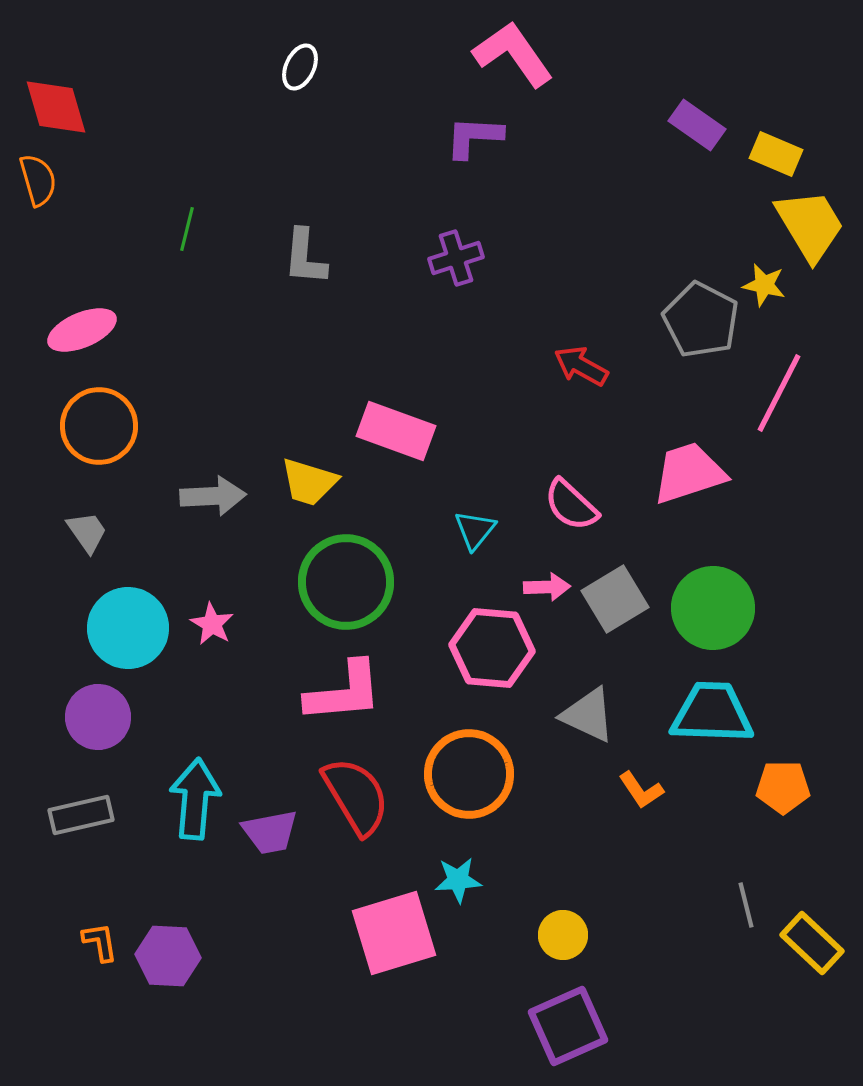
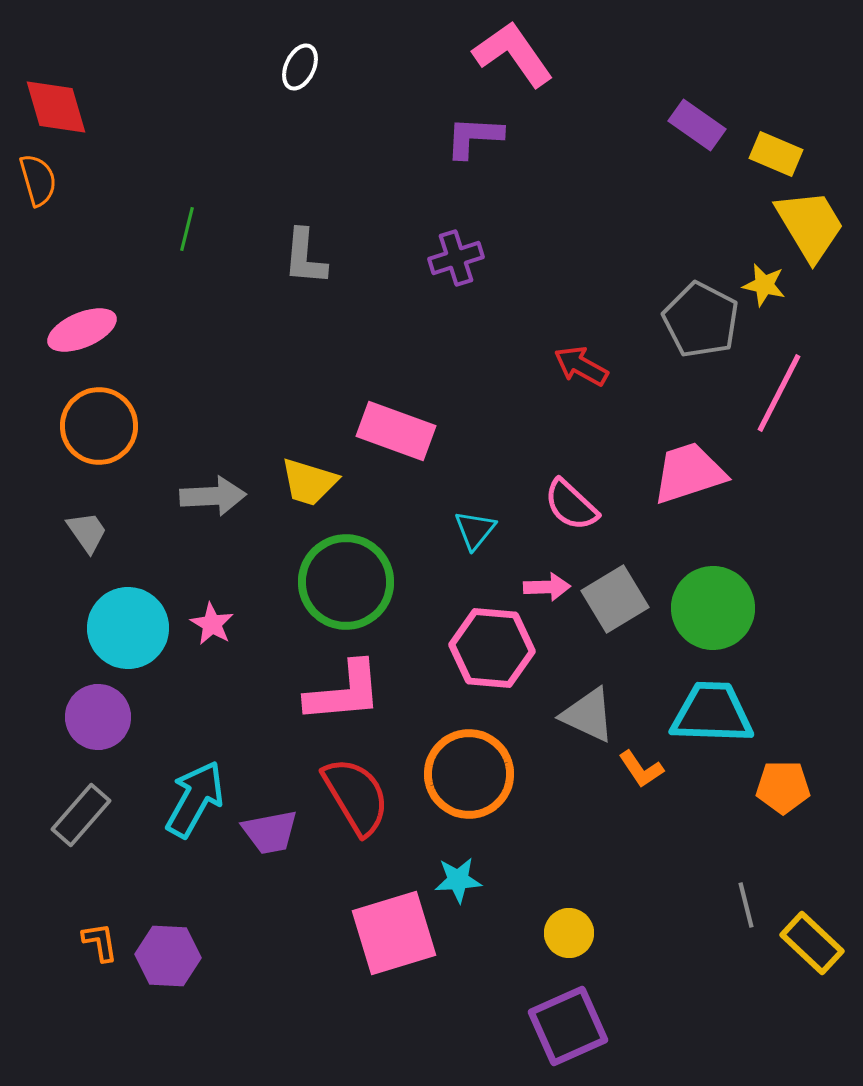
orange L-shape at (641, 790): moved 21 px up
cyan arrow at (195, 799): rotated 24 degrees clockwise
gray rectangle at (81, 815): rotated 36 degrees counterclockwise
yellow circle at (563, 935): moved 6 px right, 2 px up
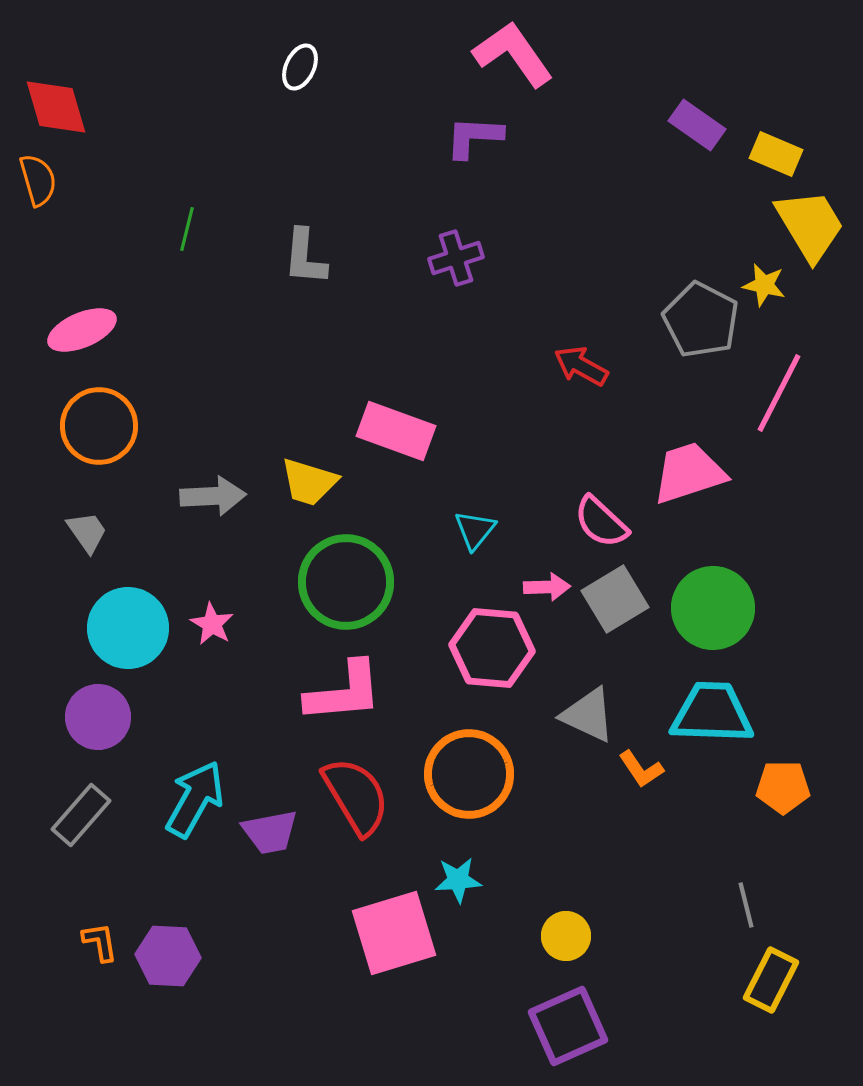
pink semicircle at (571, 505): moved 30 px right, 17 px down
yellow circle at (569, 933): moved 3 px left, 3 px down
yellow rectangle at (812, 943): moved 41 px left, 37 px down; rotated 74 degrees clockwise
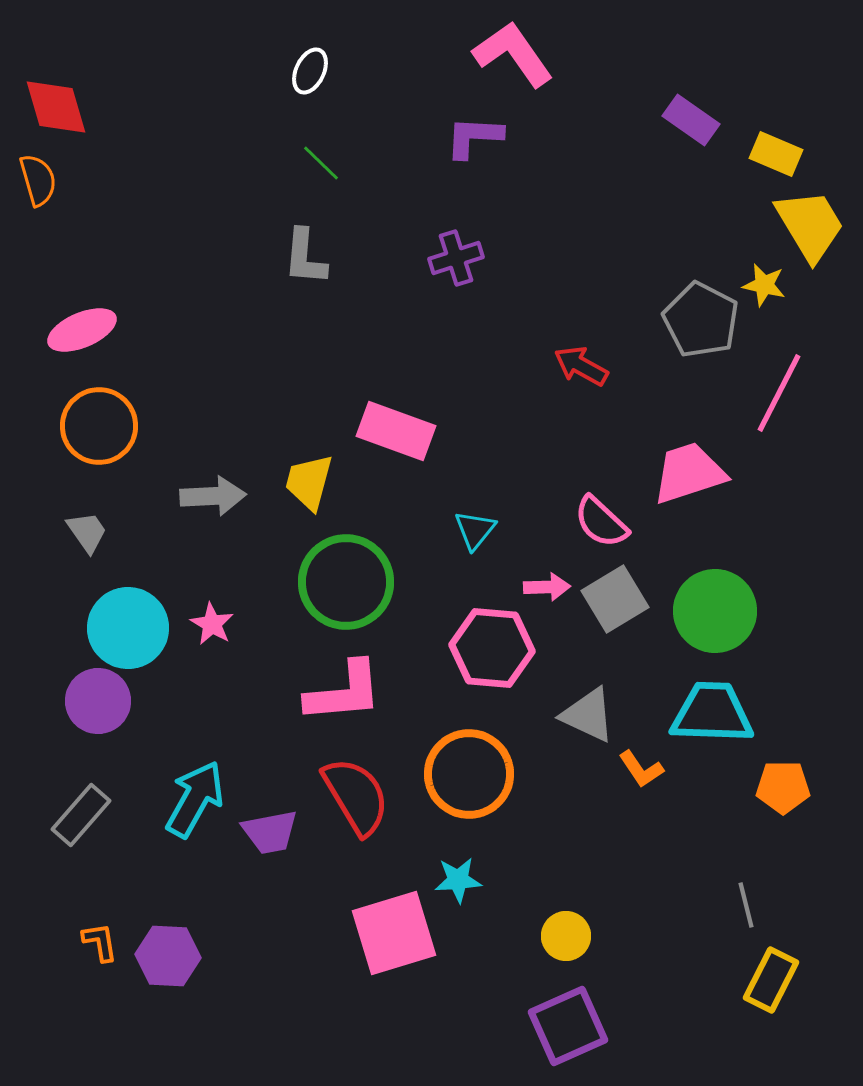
white ellipse at (300, 67): moved 10 px right, 4 px down
purple rectangle at (697, 125): moved 6 px left, 5 px up
green line at (187, 229): moved 134 px right, 66 px up; rotated 60 degrees counterclockwise
yellow trapezoid at (309, 482): rotated 88 degrees clockwise
green circle at (713, 608): moved 2 px right, 3 px down
purple circle at (98, 717): moved 16 px up
